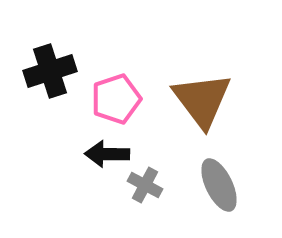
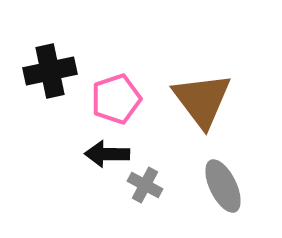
black cross: rotated 6 degrees clockwise
gray ellipse: moved 4 px right, 1 px down
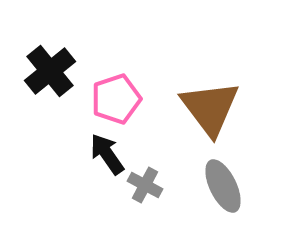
black cross: rotated 27 degrees counterclockwise
brown triangle: moved 8 px right, 8 px down
black arrow: rotated 54 degrees clockwise
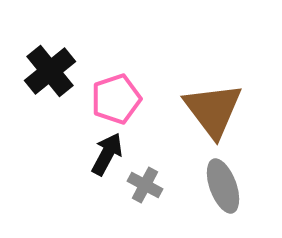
brown triangle: moved 3 px right, 2 px down
black arrow: rotated 63 degrees clockwise
gray ellipse: rotated 6 degrees clockwise
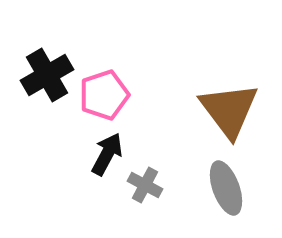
black cross: moved 3 px left, 4 px down; rotated 9 degrees clockwise
pink pentagon: moved 12 px left, 4 px up
brown triangle: moved 16 px right
gray ellipse: moved 3 px right, 2 px down
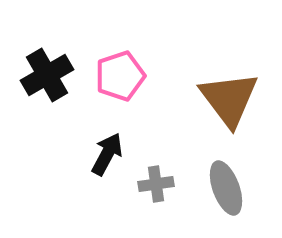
pink pentagon: moved 16 px right, 19 px up
brown triangle: moved 11 px up
gray cross: moved 11 px right, 1 px up; rotated 36 degrees counterclockwise
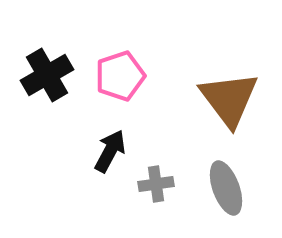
black arrow: moved 3 px right, 3 px up
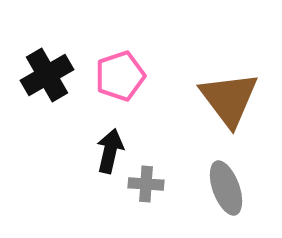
black arrow: rotated 15 degrees counterclockwise
gray cross: moved 10 px left; rotated 12 degrees clockwise
